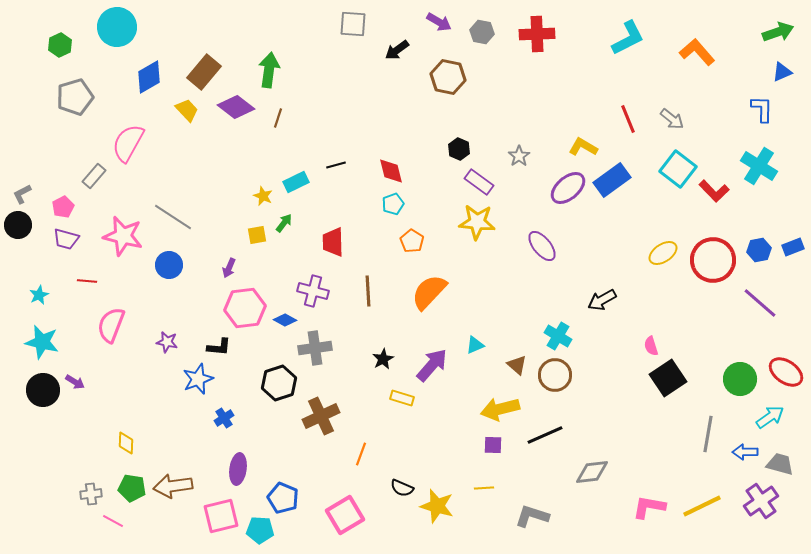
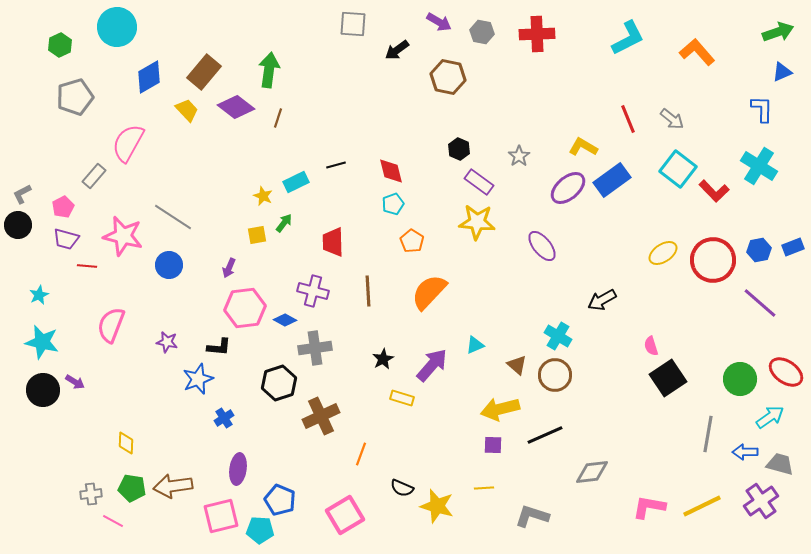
red line at (87, 281): moved 15 px up
blue pentagon at (283, 498): moved 3 px left, 2 px down
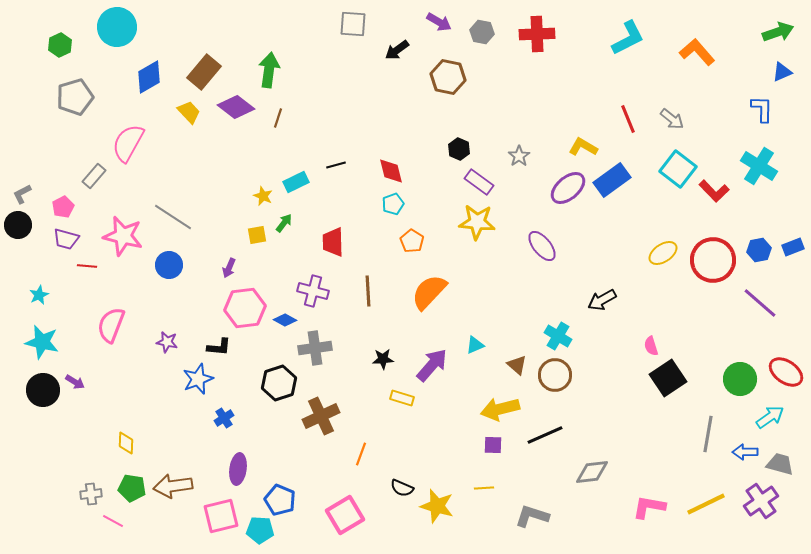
yellow trapezoid at (187, 110): moved 2 px right, 2 px down
black star at (383, 359): rotated 25 degrees clockwise
yellow line at (702, 506): moved 4 px right, 2 px up
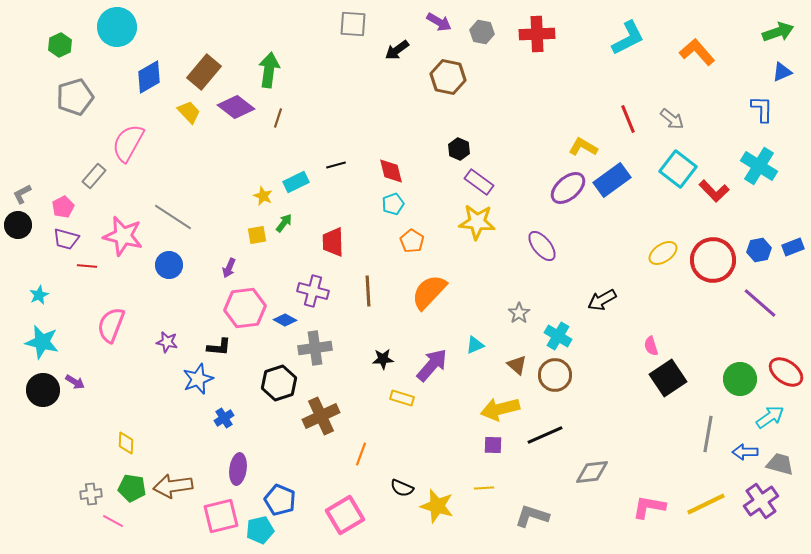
gray star at (519, 156): moved 157 px down
cyan pentagon at (260, 530): rotated 16 degrees counterclockwise
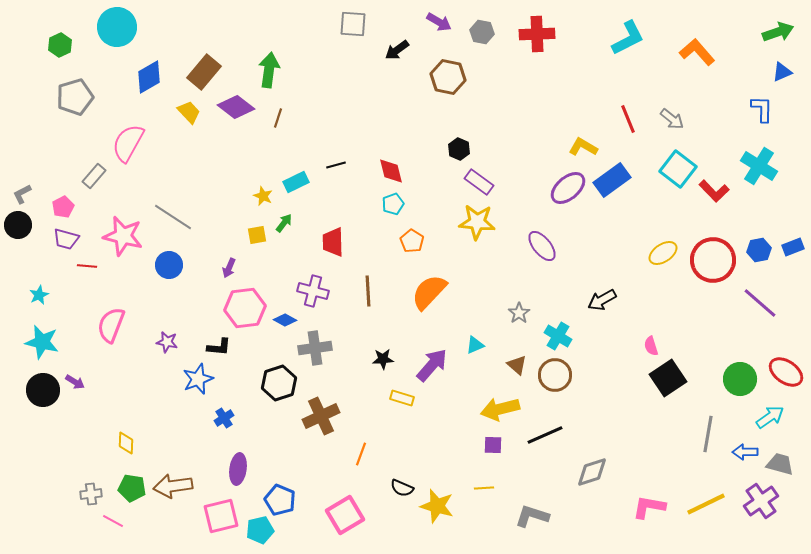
gray diamond at (592, 472): rotated 12 degrees counterclockwise
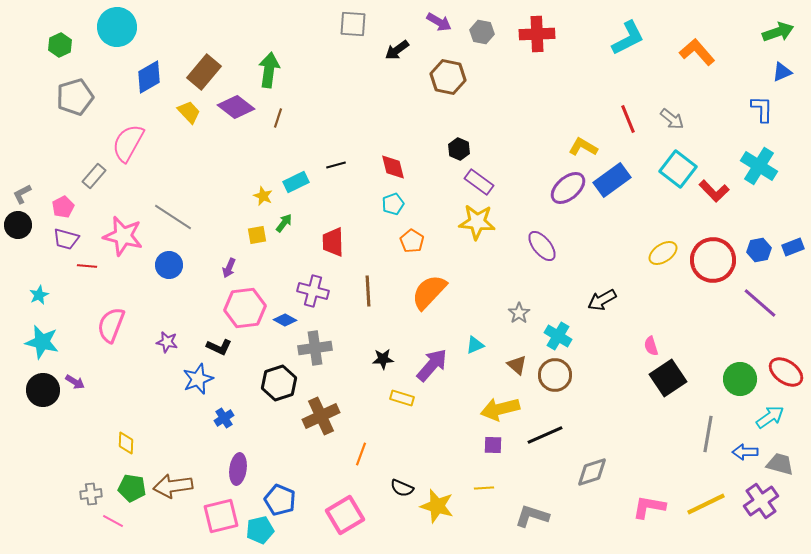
red diamond at (391, 171): moved 2 px right, 4 px up
black L-shape at (219, 347): rotated 20 degrees clockwise
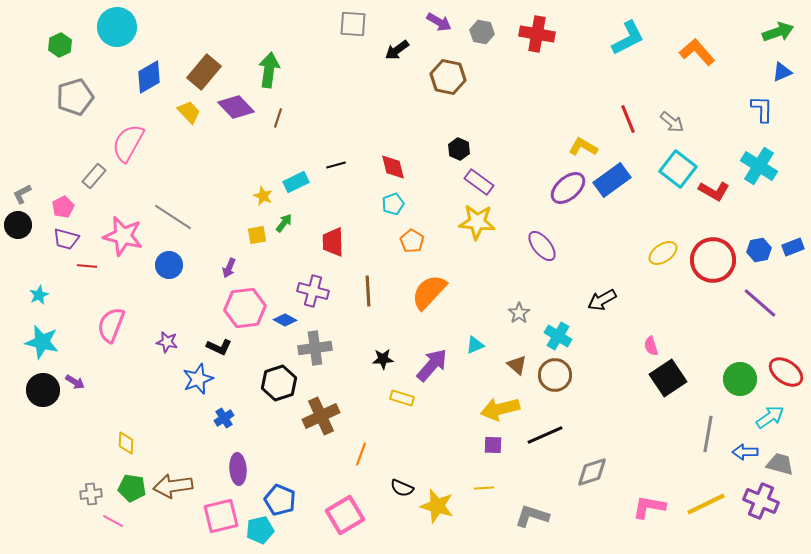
red cross at (537, 34): rotated 12 degrees clockwise
purple diamond at (236, 107): rotated 9 degrees clockwise
gray arrow at (672, 119): moved 3 px down
red L-shape at (714, 191): rotated 16 degrees counterclockwise
purple ellipse at (238, 469): rotated 12 degrees counterclockwise
purple cross at (761, 501): rotated 32 degrees counterclockwise
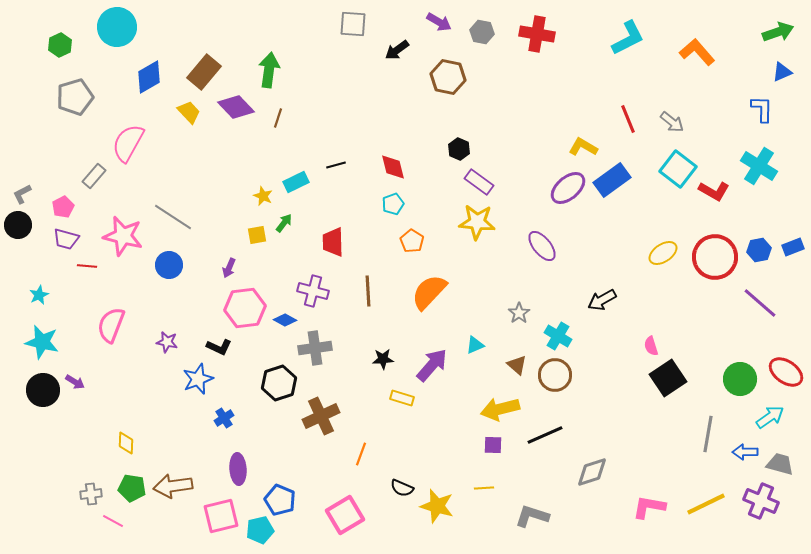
red circle at (713, 260): moved 2 px right, 3 px up
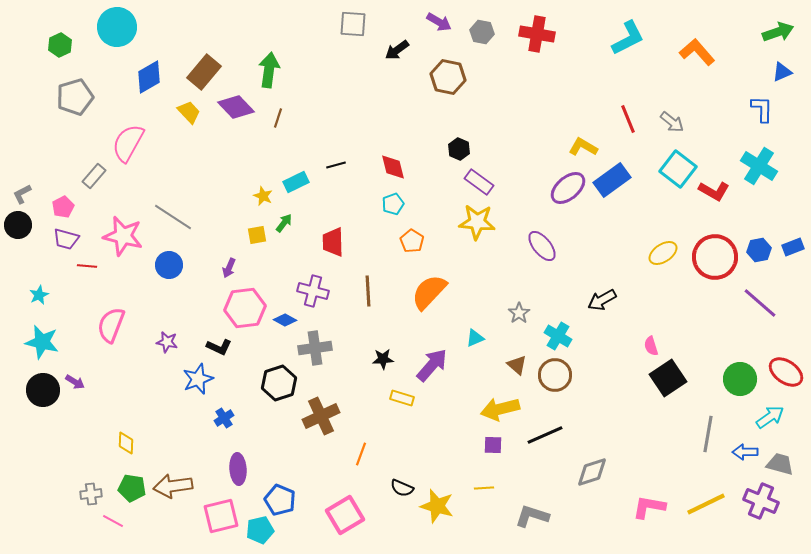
cyan triangle at (475, 345): moved 7 px up
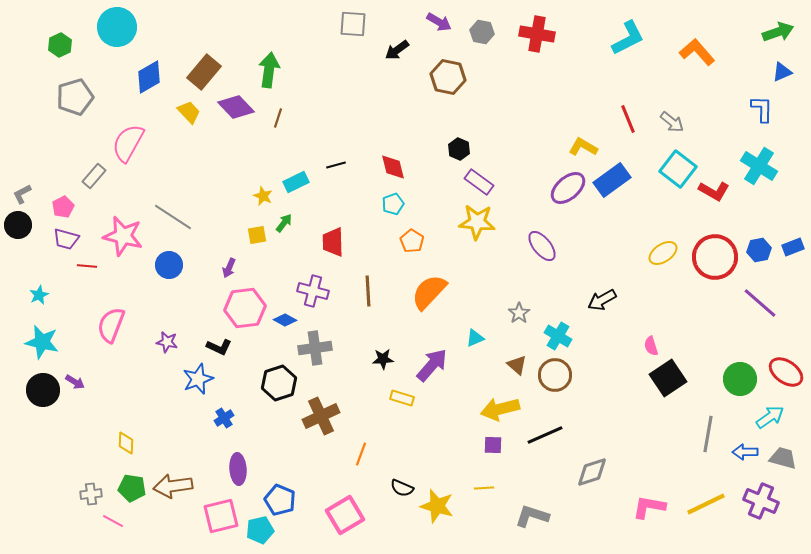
gray trapezoid at (780, 464): moved 3 px right, 6 px up
